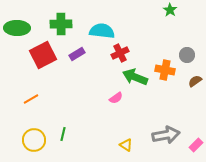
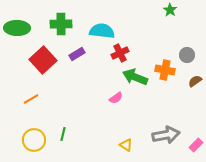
red square: moved 5 px down; rotated 16 degrees counterclockwise
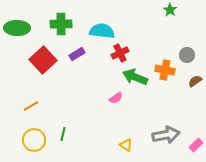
orange line: moved 7 px down
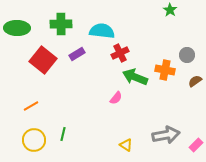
red square: rotated 8 degrees counterclockwise
pink semicircle: rotated 16 degrees counterclockwise
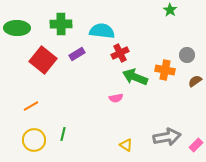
pink semicircle: rotated 40 degrees clockwise
gray arrow: moved 1 px right, 2 px down
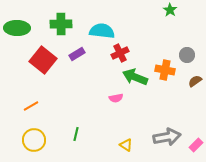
green line: moved 13 px right
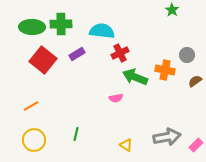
green star: moved 2 px right
green ellipse: moved 15 px right, 1 px up
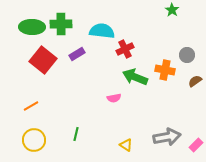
red cross: moved 5 px right, 4 px up
pink semicircle: moved 2 px left
